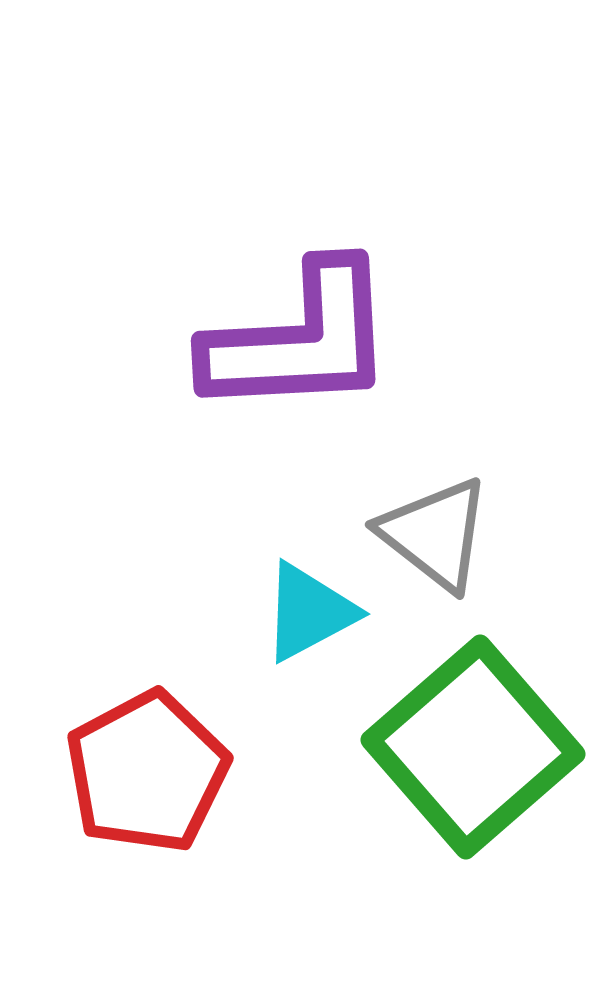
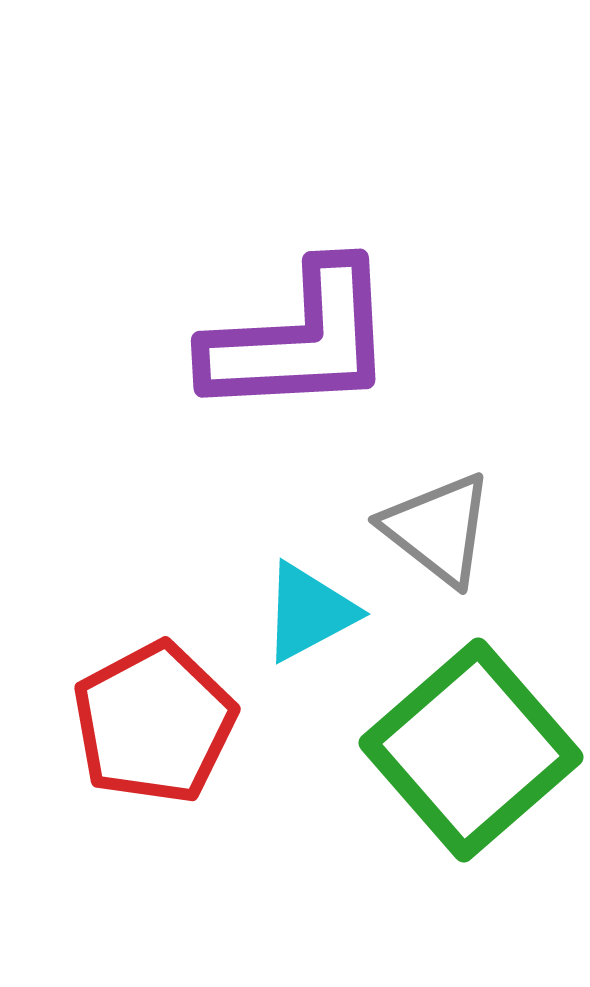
gray triangle: moved 3 px right, 5 px up
green square: moved 2 px left, 3 px down
red pentagon: moved 7 px right, 49 px up
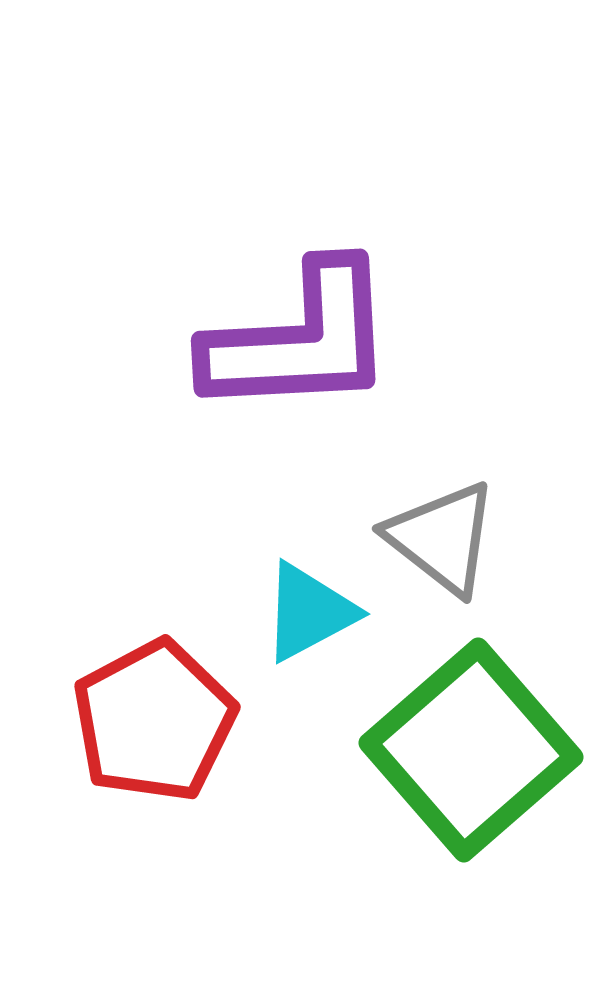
gray triangle: moved 4 px right, 9 px down
red pentagon: moved 2 px up
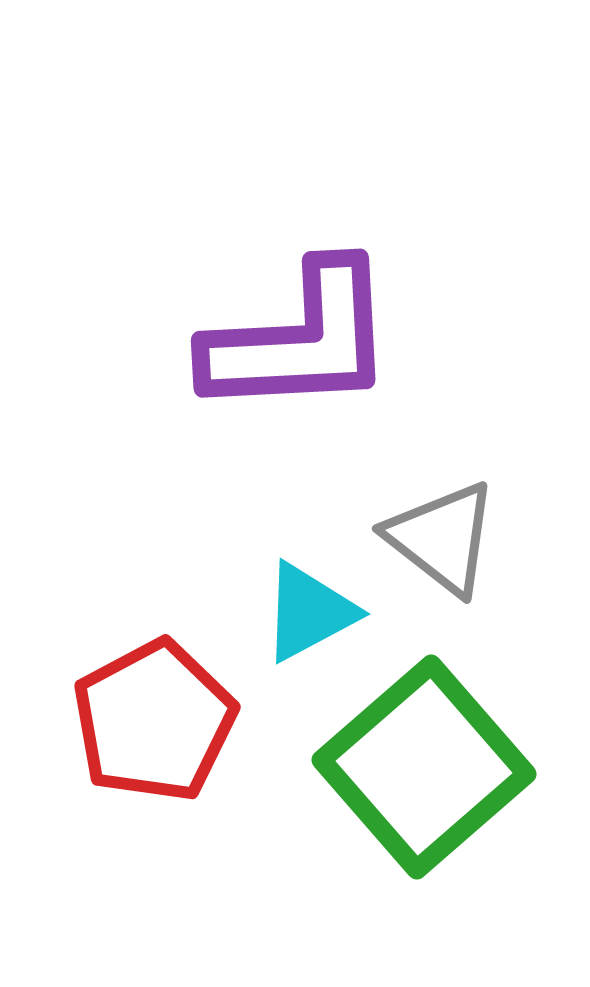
green square: moved 47 px left, 17 px down
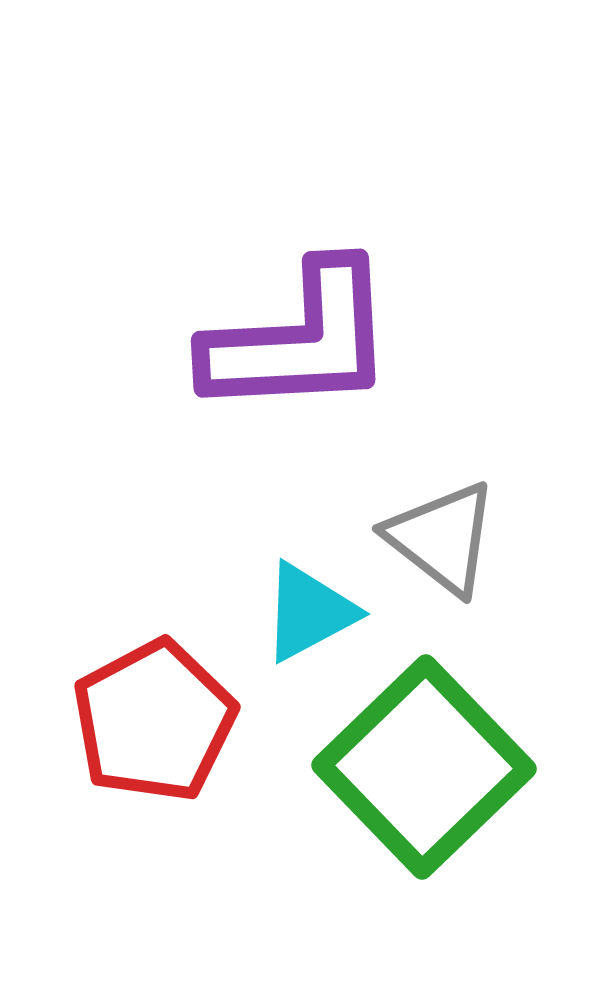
green square: rotated 3 degrees counterclockwise
